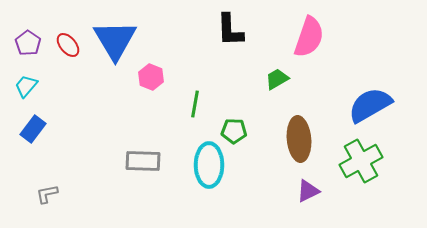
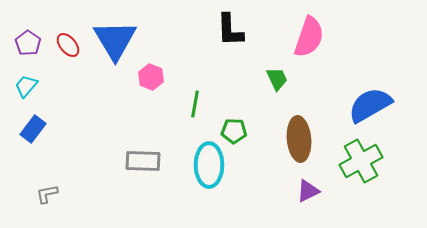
green trapezoid: rotated 95 degrees clockwise
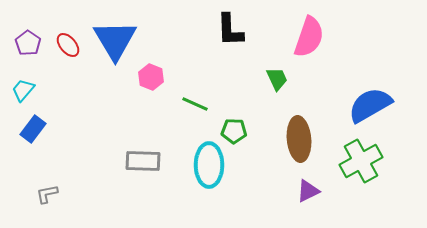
cyan trapezoid: moved 3 px left, 4 px down
green line: rotated 76 degrees counterclockwise
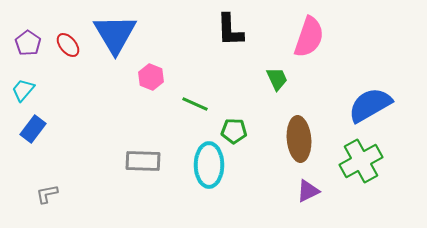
blue triangle: moved 6 px up
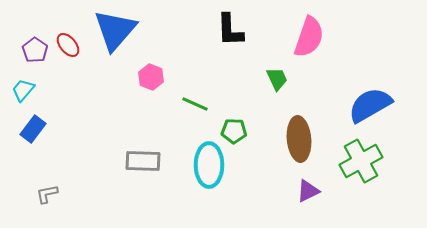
blue triangle: moved 4 px up; rotated 12 degrees clockwise
purple pentagon: moved 7 px right, 7 px down
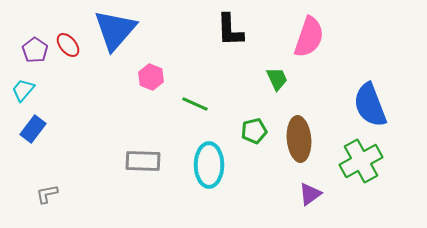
blue semicircle: rotated 81 degrees counterclockwise
green pentagon: moved 20 px right; rotated 15 degrees counterclockwise
purple triangle: moved 2 px right, 3 px down; rotated 10 degrees counterclockwise
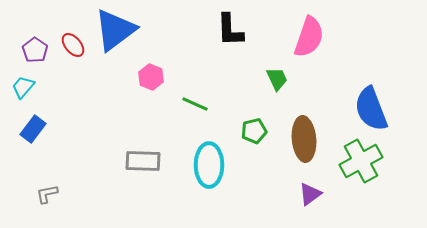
blue triangle: rotated 12 degrees clockwise
red ellipse: moved 5 px right
cyan trapezoid: moved 3 px up
blue semicircle: moved 1 px right, 4 px down
brown ellipse: moved 5 px right
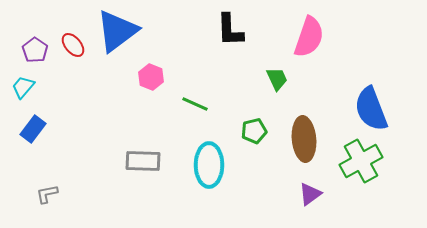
blue triangle: moved 2 px right, 1 px down
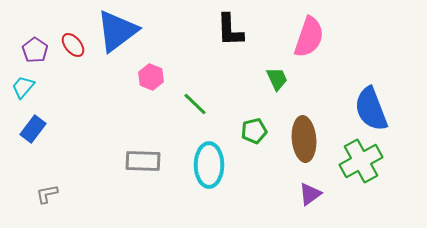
green line: rotated 20 degrees clockwise
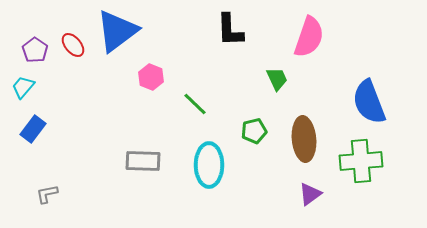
blue semicircle: moved 2 px left, 7 px up
green cross: rotated 24 degrees clockwise
